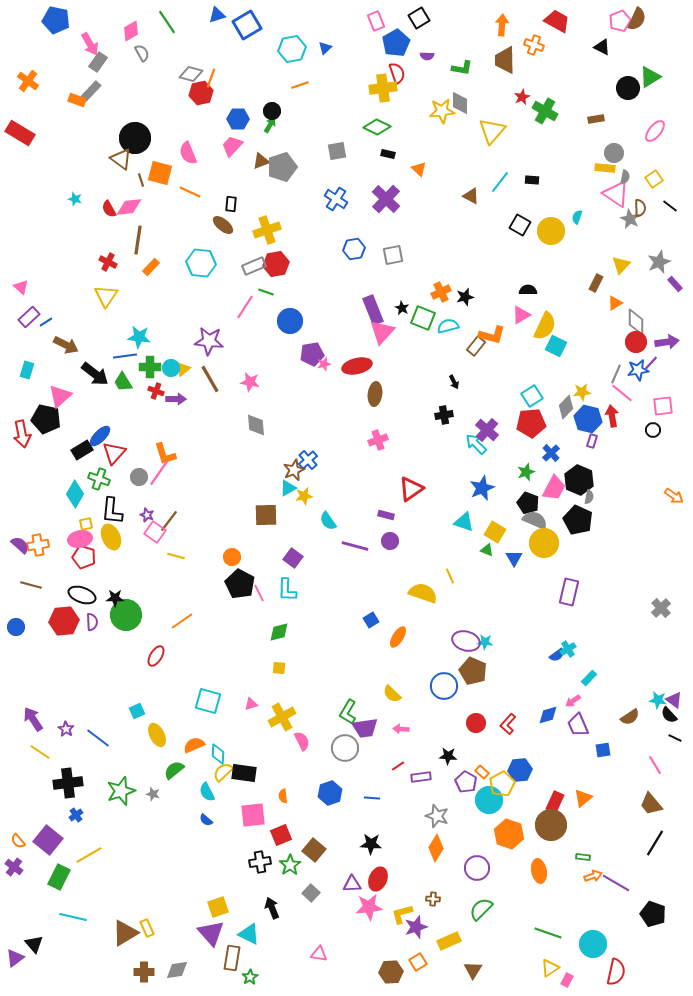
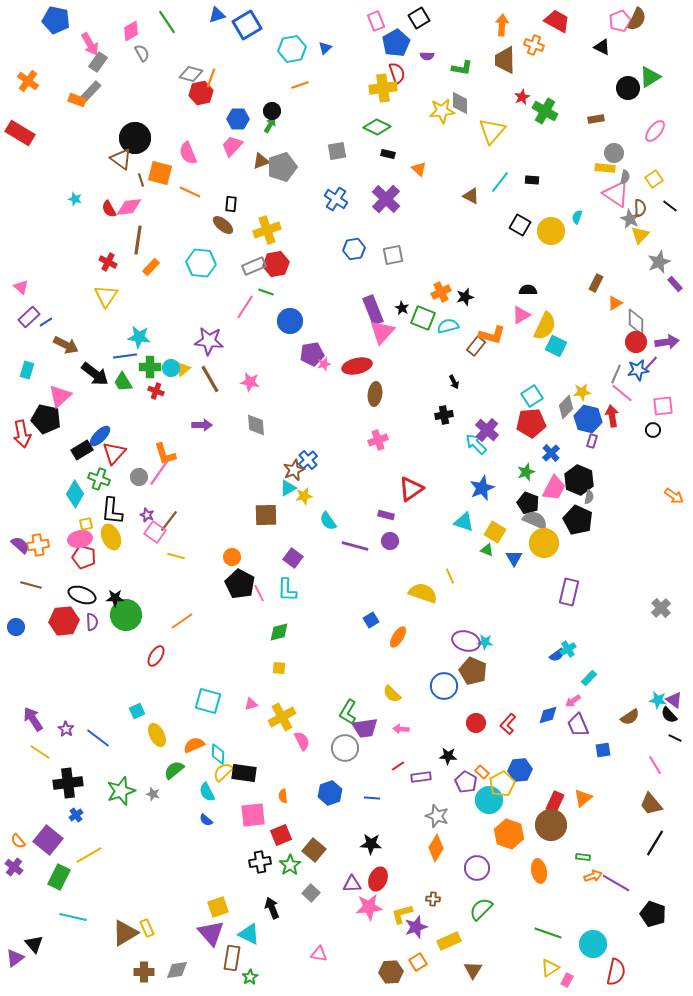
yellow triangle at (621, 265): moved 19 px right, 30 px up
purple arrow at (176, 399): moved 26 px right, 26 px down
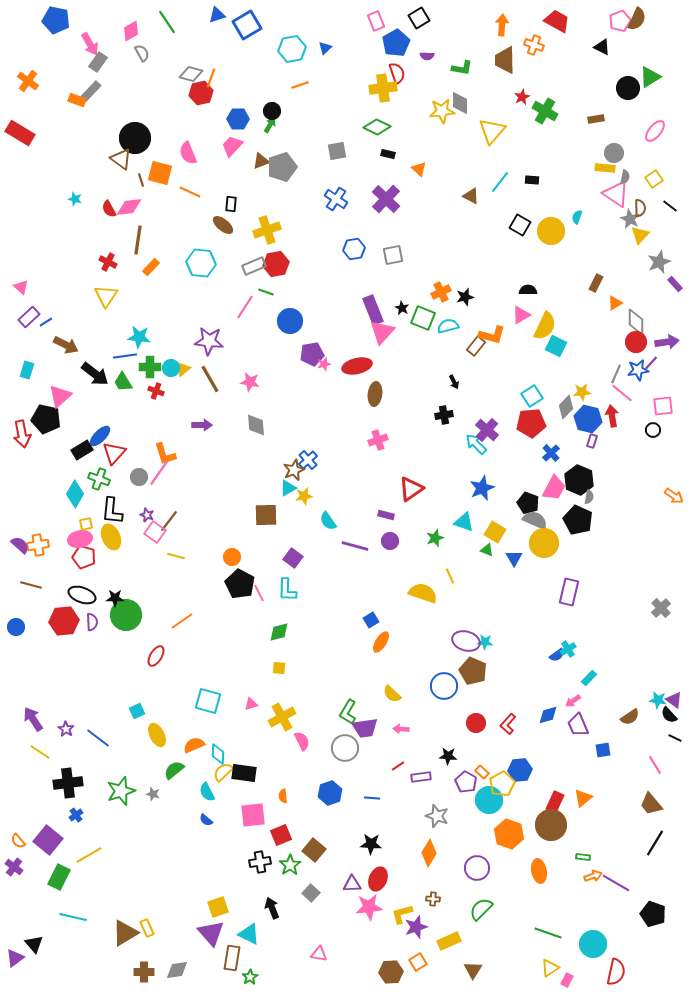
green star at (526, 472): moved 91 px left, 66 px down
orange ellipse at (398, 637): moved 17 px left, 5 px down
orange diamond at (436, 848): moved 7 px left, 5 px down
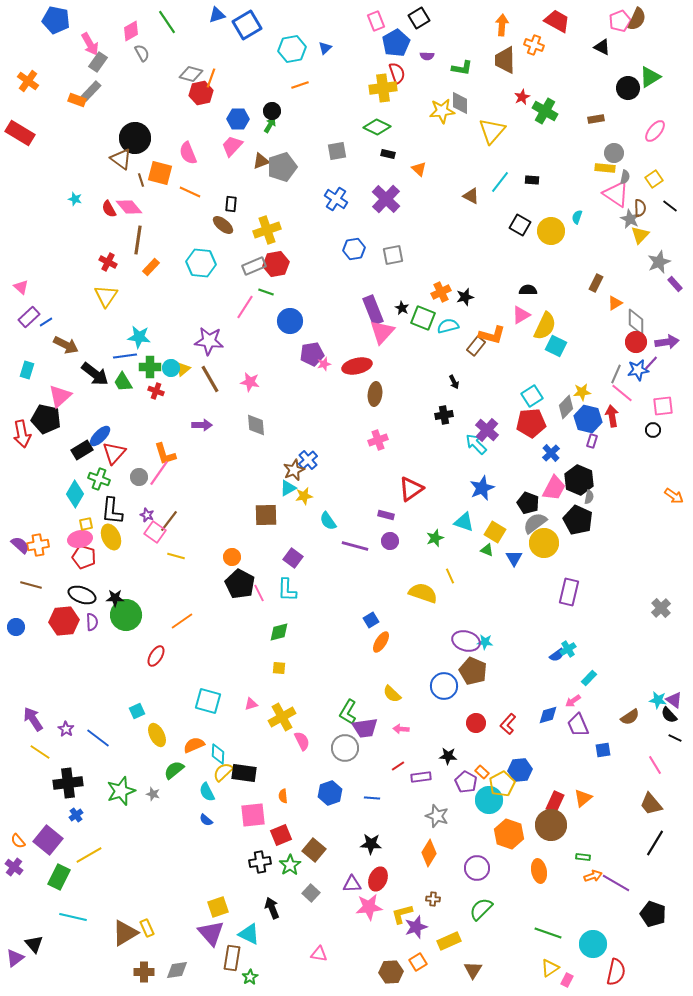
pink diamond at (129, 207): rotated 56 degrees clockwise
gray semicircle at (535, 520): moved 3 px down; rotated 60 degrees counterclockwise
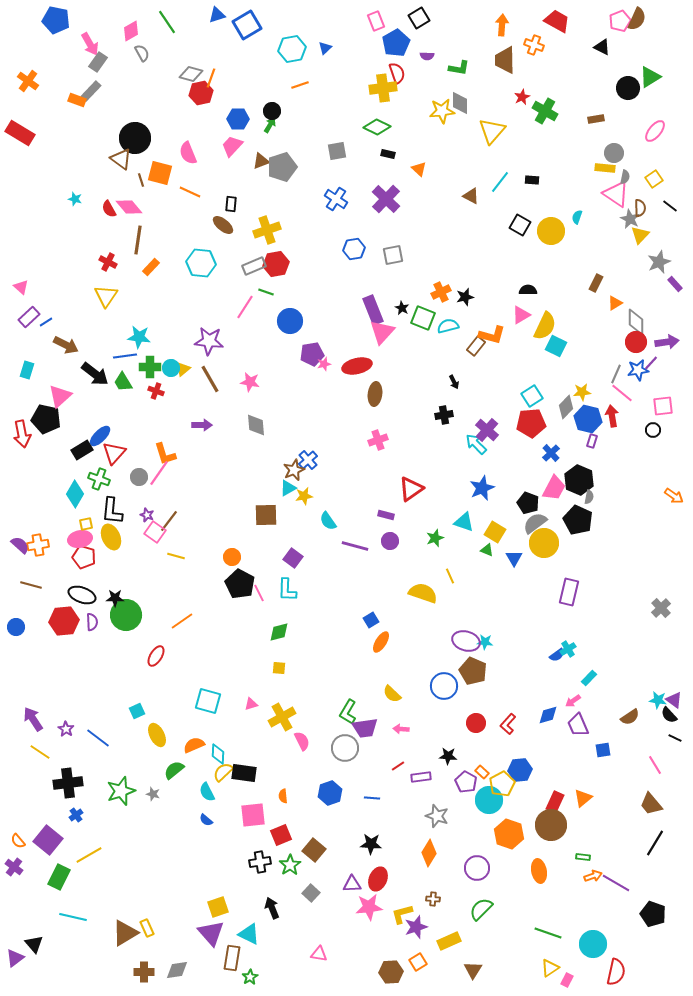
green L-shape at (462, 68): moved 3 px left
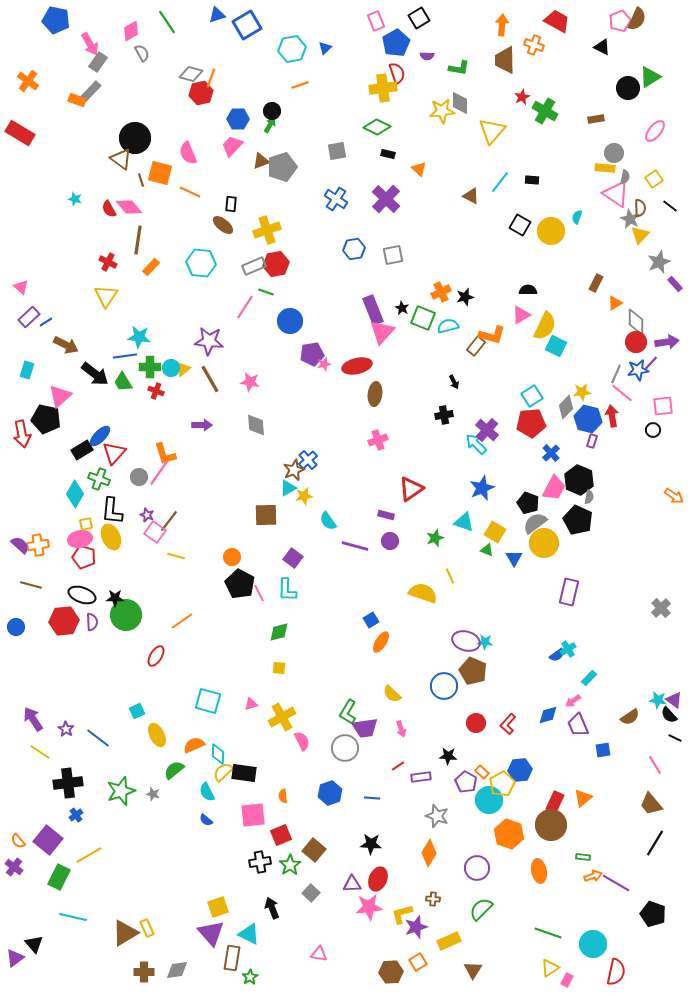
pink arrow at (401, 729): rotated 112 degrees counterclockwise
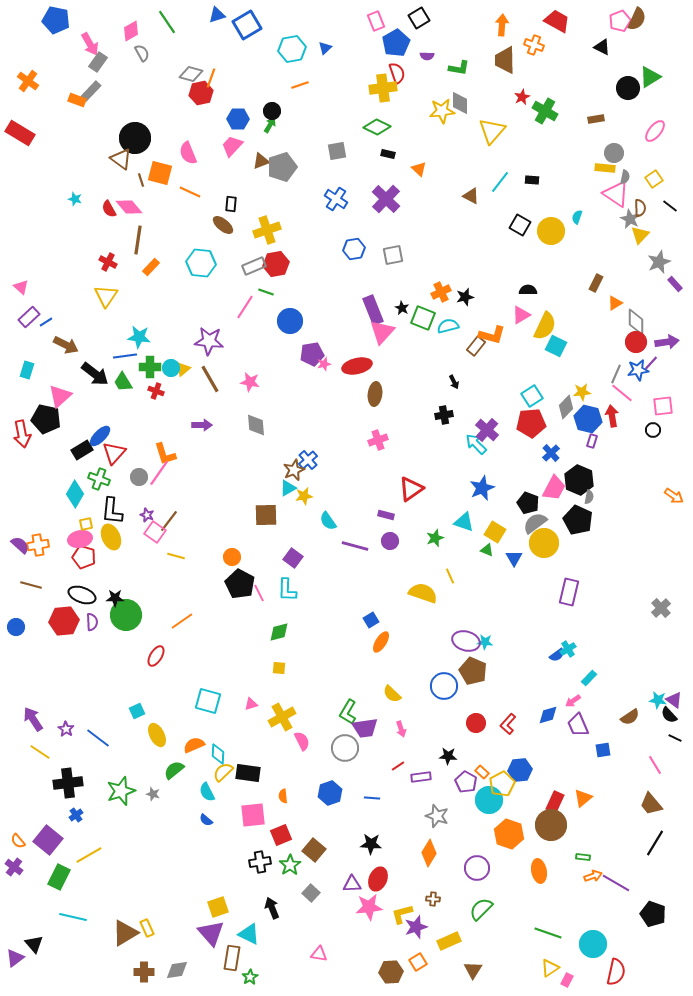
black rectangle at (244, 773): moved 4 px right
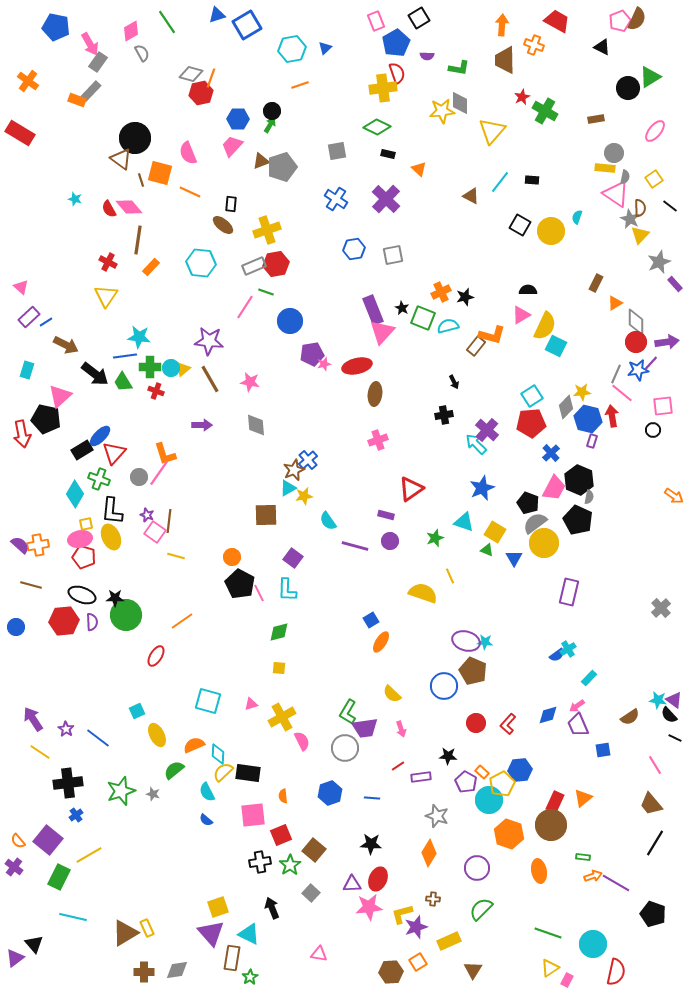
blue pentagon at (56, 20): moved 7 px down
brown line at (169, 521): rotated 30 degrees counterclockwise
pink arrow at (573, 701): moved 4 px right, 5 px down
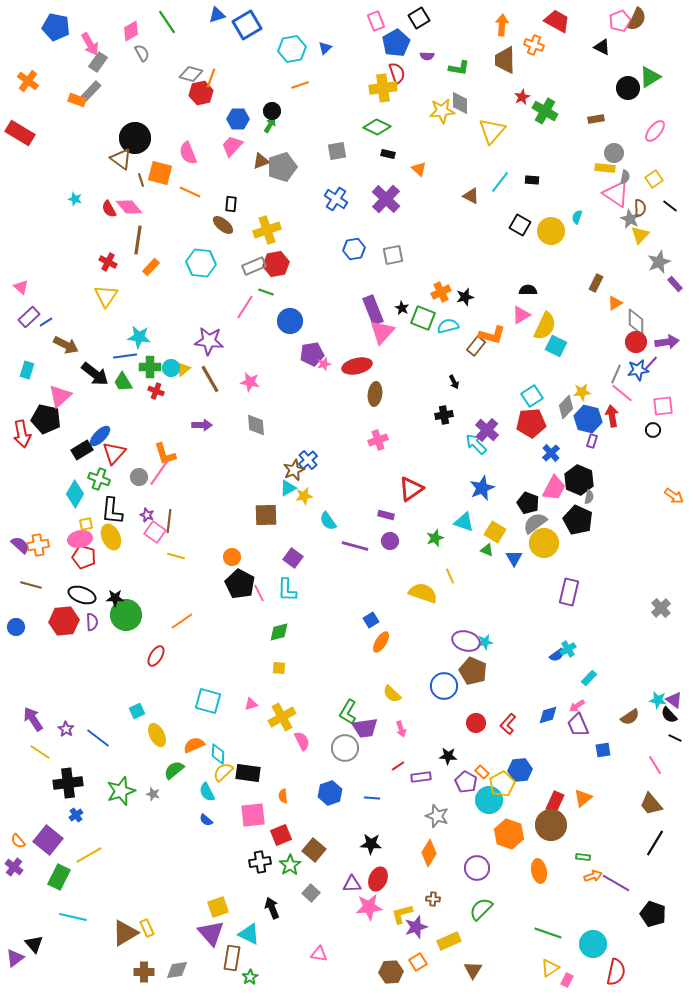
cyan star at (485, 642): rotated 14 degrees counterclockwise
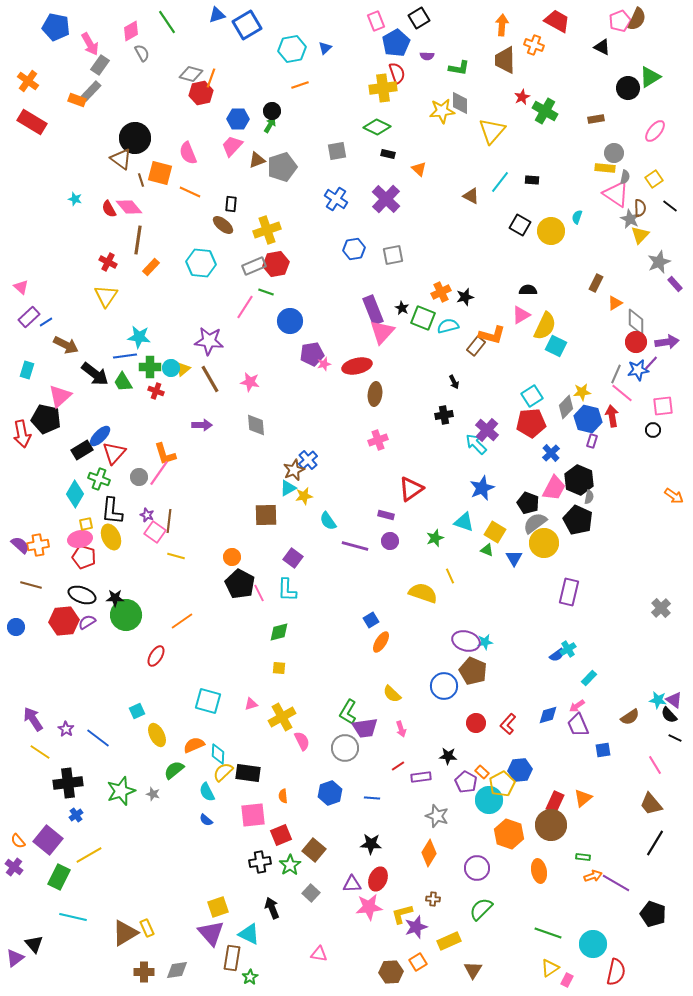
gray rectangle at (98, 62): moved 2 px right, 3 px down
red rectangle at (20, 133): moved 12 px right, 11 px up
brown triangle at (261, 161): moved 4 px left, 1 px up
purple semicircle at (92, 622): moved 5 px left; rotated 120 degrees counterclockwise
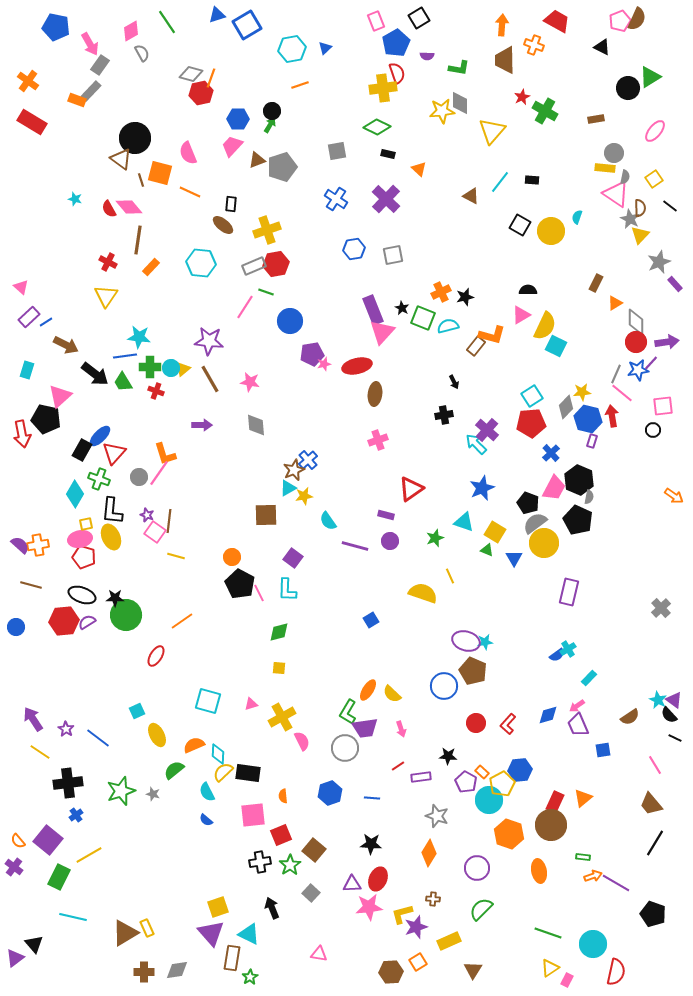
black rectangle at (82, 450): rotated 30 degrees counterclockwise
orange ellipse at (381, 642): moved 13 px left, 48 px down
cyan star at (658, 700): rotated 18 degrees clockwise
